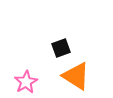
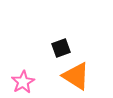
pink star: moved 3 px left
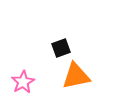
orange triangle: rotated 44 degrees counterclockwise
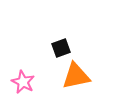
pink star: rotated 15 degrees counterclockwise
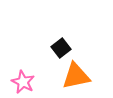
black square: rotated 18 degrees counterclockwise
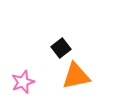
pink star: rotated 25 degrees clockwise
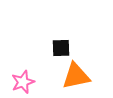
black square: rotated 36 degrees clockwise
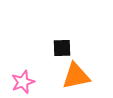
black square: moved 1 px right
